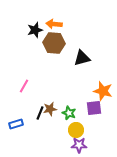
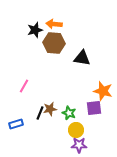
black triangle: rotated 24 degrees clockwise
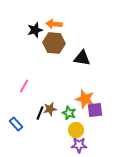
orange star: moved 18 px left, 8 px down
purple square: moved 1 px right, 2 px down
blue rectangle: rotated 64 degrees clockwise
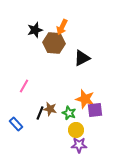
orange arrow: moved 8 px right, 3 px down; rotated 70 degrees counterclockwise
black triangle: rotated 36 degrees counterclockwise
brown star: rotated 24 degrees clockwise
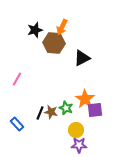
pink line: moved 7 px left, 7 px up
orange star: rotated 18 degrees clockwise
brown star: moved 1 px right, 3 px down
green star: moved 3 px left, 5 px up
blue rectangle: moved 1 px right
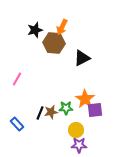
green star: rotated 24 degrees counterclockwise
brown star: rotated 24 degrees counterclockwise
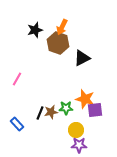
brown hexagon: moved 4 px right; rotated 15 degrees clockwise
orange star: rotated 18 degrees counterclockwise
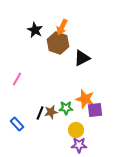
black star: rotated 28 degrees counterclockwise
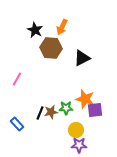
brown hexagon: moved 7 px left, 5 px down; rotated 15 degrees counterclockwise
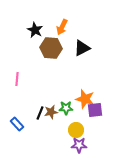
black triangle: moved 10 px up
pink line: rotated 24 degrees counterclockwise
